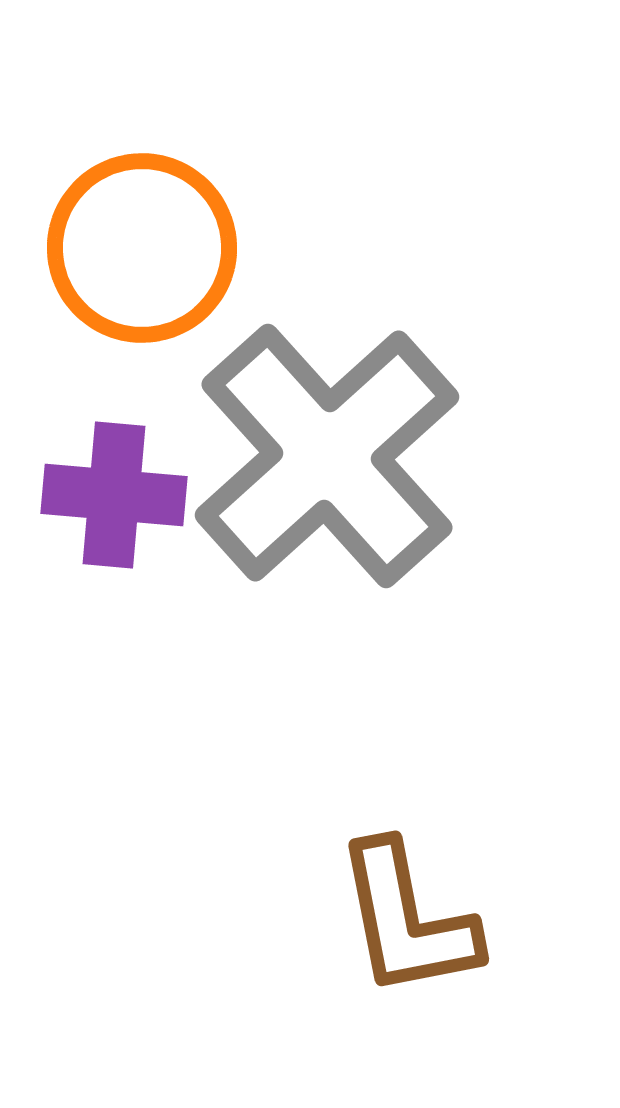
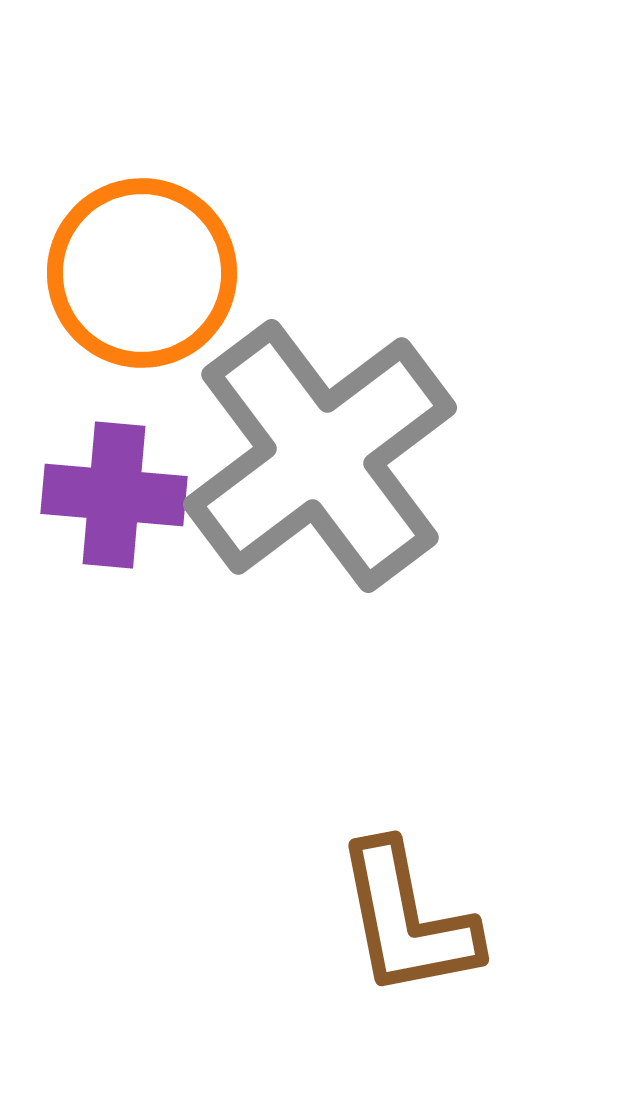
orange circle: moved 25 px down
gray cross: moved 7 px left; rotated 5 degrees clockwise
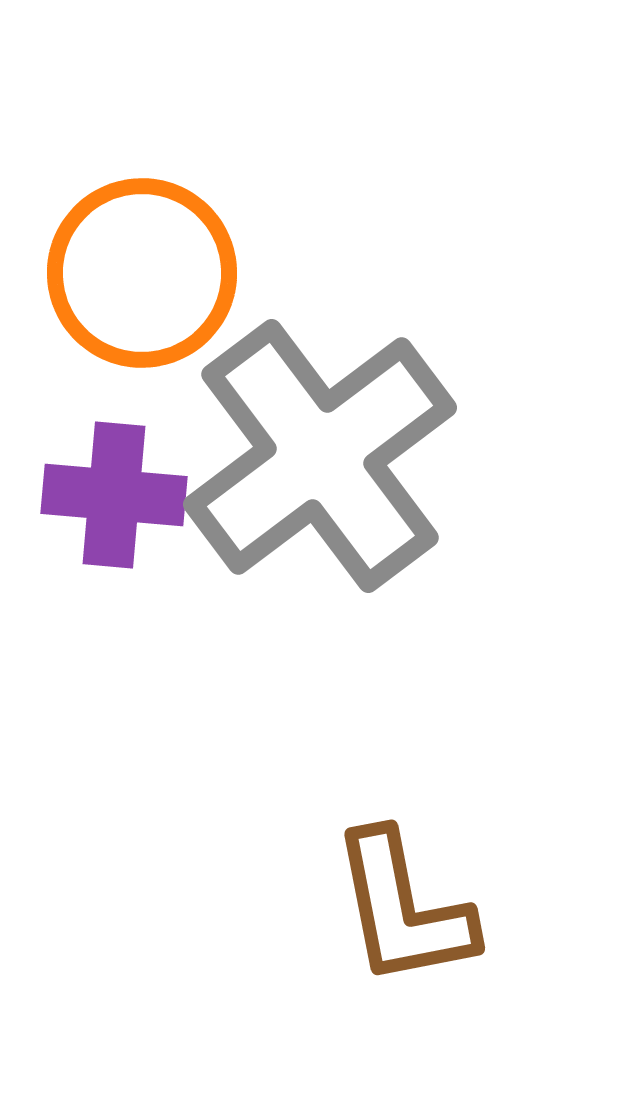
brown L-shape: moved 4 px left, 11 px up
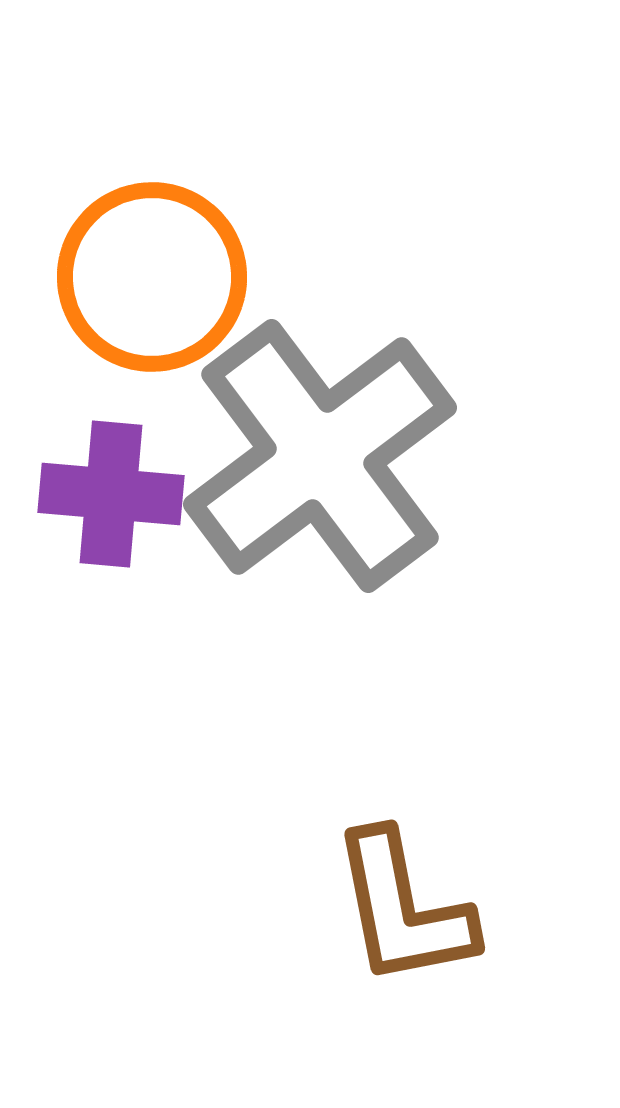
orange circle: moved 10 px right, 4 px down
purple cross: moved 3 px left, 1 px up
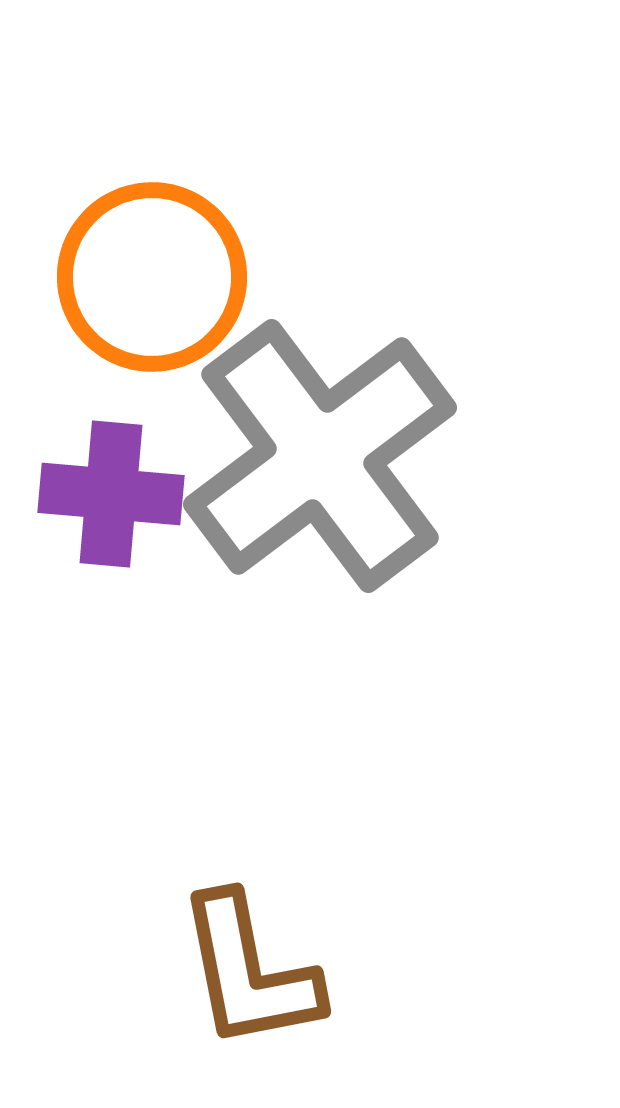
brown L-shape: moved 154 px left, 63 px down
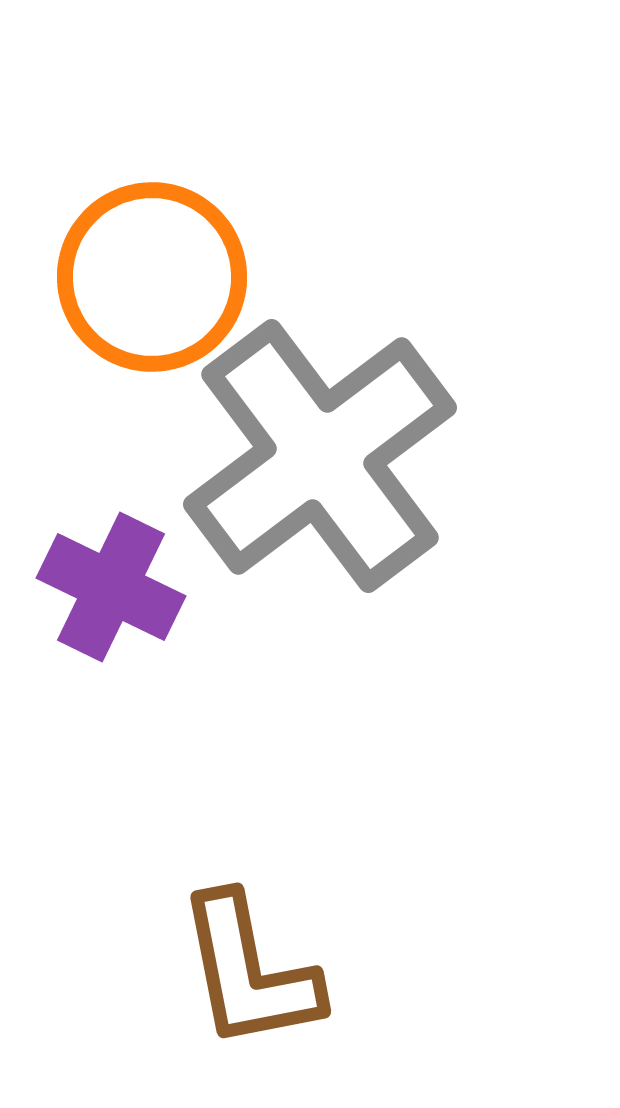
purple cross: moved 93 px down; rotated 21 degrees clockwise
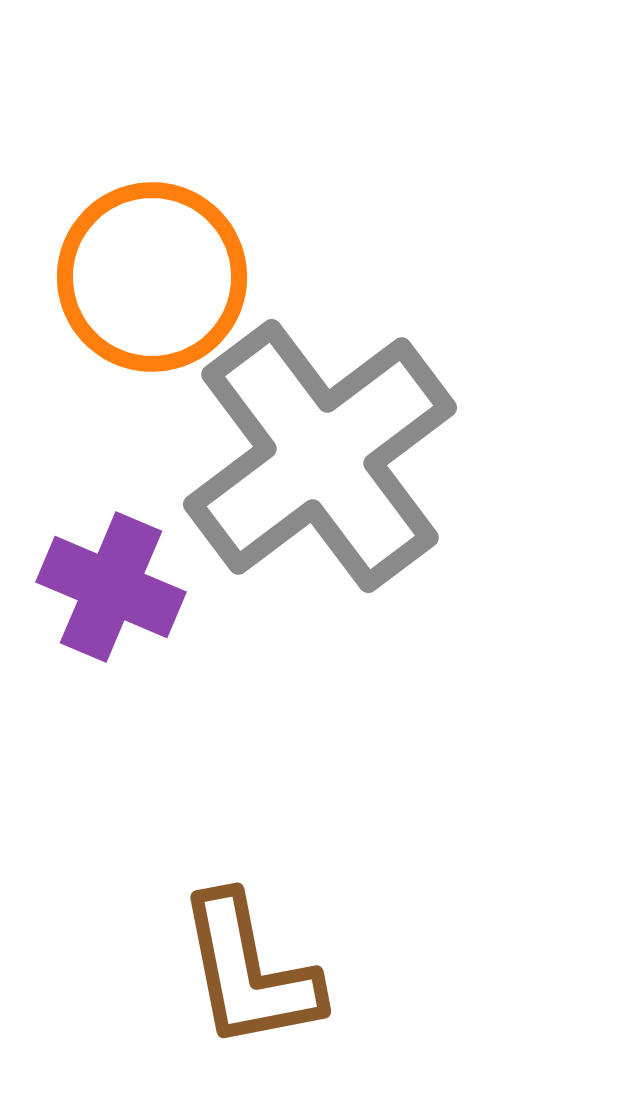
purple cross: rotated 3 degrees counterclockwise
